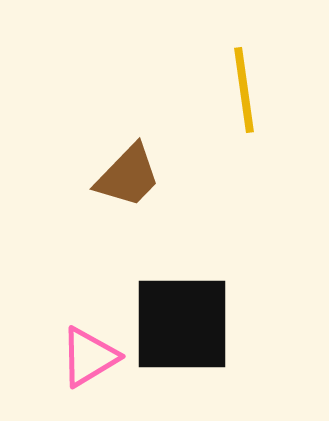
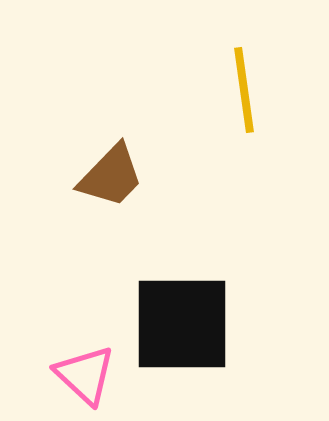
brown trapezoid: moved 17 px left
pink triangle: moved 4 px left, 18 px down; rotated 46 degrees counterclockwise
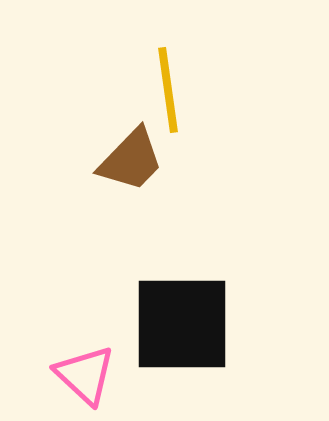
yellow line: moved 76 px left
brown trapezoid: moved 20 px right, 16 px up
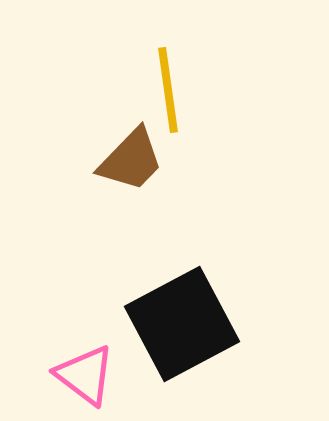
black square: rotated 28 degrees counterclockwise
pink triangle: rotated 6 degrees counterclockwise
